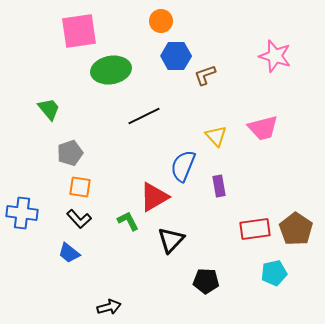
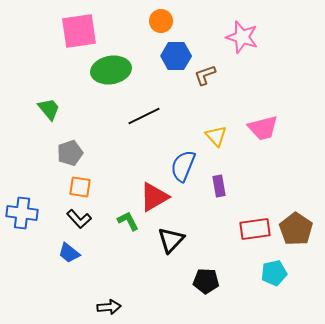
pink star: moved 33 px left, 19 px up
black arrow: rotated 10 degrees clockwise
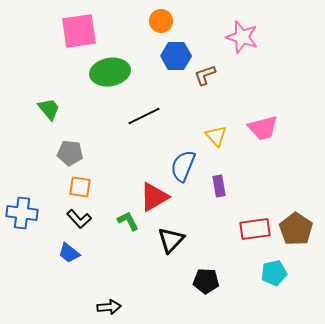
green ellipse: moved 1 px left, 2 px down
gray pentagon: rotated 25 degrees clockwise
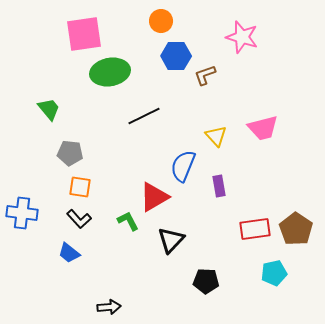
pink square: moved 5 px right, 3 px down
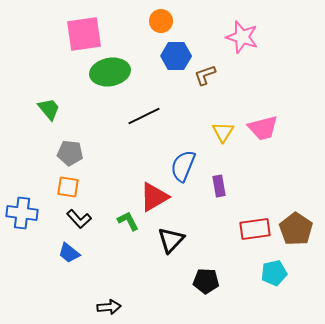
yellow triangle: moved 7 px right, 4 px up; rotated 15 degrees clockwise
orange square: moved 12 px left
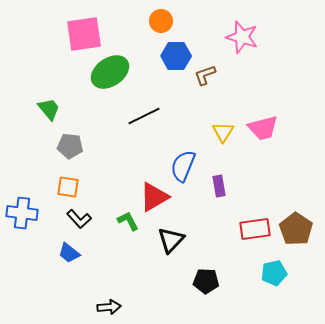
green ellipse: rotated 24 degrees counterclockwise
gray pentagon: moved 7 px up
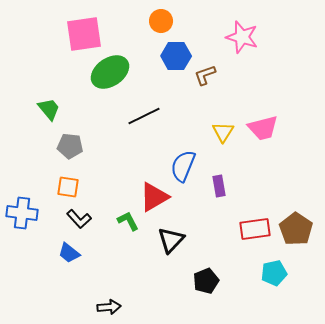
black pentagon: rotated 25 degrees counterclockwise
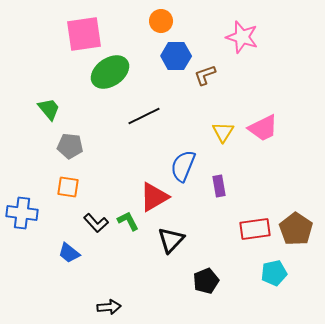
pink trapezoid: rotated 12 degrees counterclockwise
black L-shape: moved 17 px right, 4 px down
